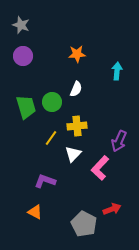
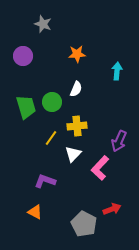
gray star: moved 22 px right, 1 px up
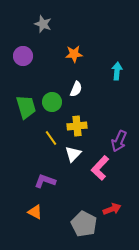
orange star: moved 3 px left
yellow line: rotated 70 degrees counterclockwise
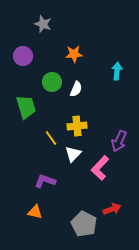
green circle: moved 20 px up
orange triangle: rotated 14 degrees counterclockwise
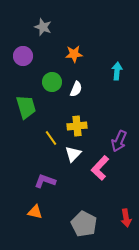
gray star: moved 3 px down
red arrow: moved 14 px right, 9 px down; rotated 102 degrees clockwise
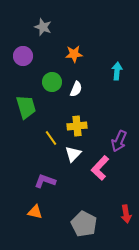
red arrow: moved 4 px up
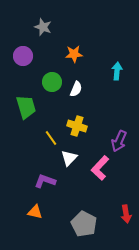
yellow cross: rotated 24 degrees clockwise
white triangle: moved 4 px left, 4 px down
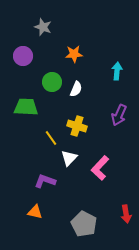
green trapezoid: rotated 70 degrees counterclockwise
purple arrow: moved 26 px up
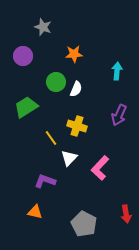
green circle: moved 4 px right
green trapezoid: rotated 35 degrees counterclockwise
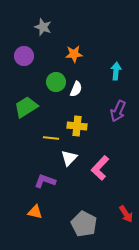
purple circle: moved 1 px right
cyan arrow: moved 1 px left
purple arrow: moved 1 px left, 4 px up
yellow cross: rotated 12 degrees counterclockwise
yellow line: rotated 49 degrees counterclockwise
red arrow: rotated 24 degrees counterclockwise
